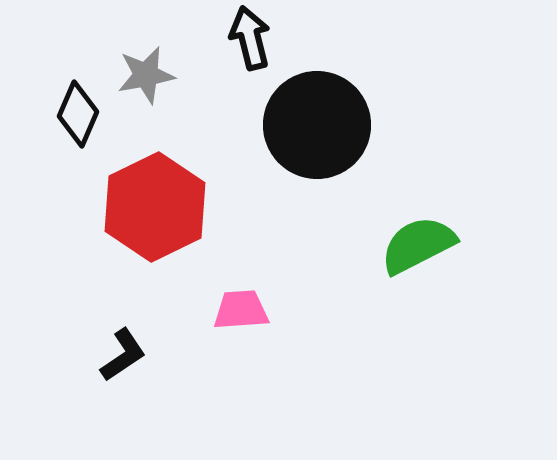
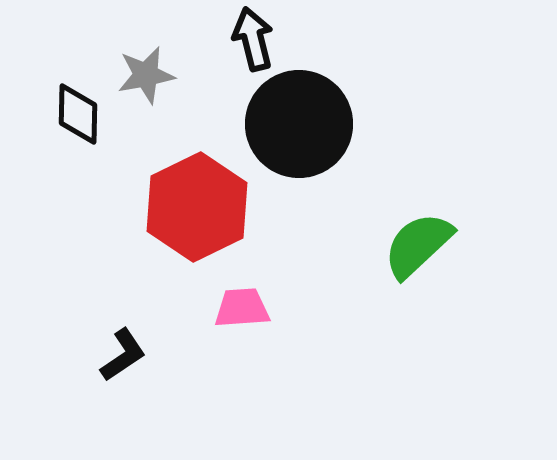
black arrow: moved 3 px right, 1 px down
black diamond: rotated 22 degrees counterclockwise
black circle: moved 18 px left, 1 px up
red hexagon: moved 42 px right
green semicircle: rotated 16 degrees counterclockwise
pink trapezoid: moved 1 px right, 2 px up
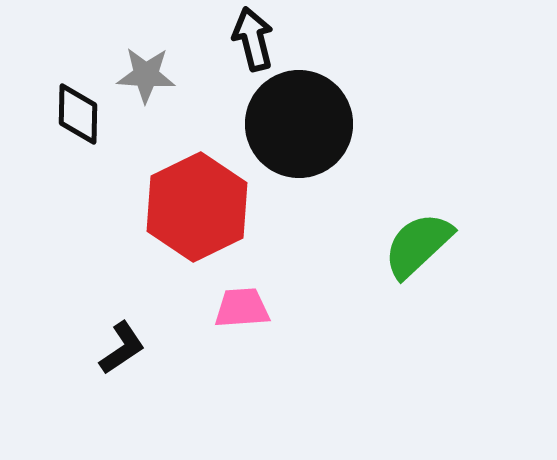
gray star: rotated 14 degrees clockwise
black L-shape: moved 1 px left, 7 px up
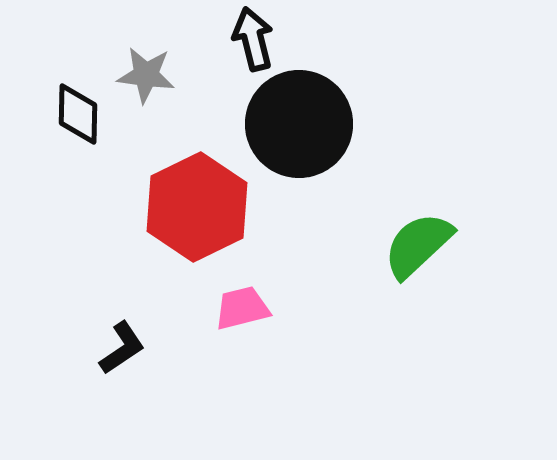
gray star: rotated 4 degrees clockwise
pink trapezoid: rotated 10 degrees counterclockwise
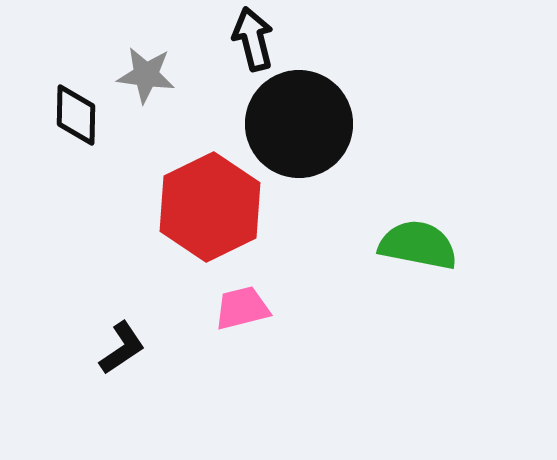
black diamond: moved 2 px left, 1 px down
red hexagon: moved 13 px right
green semicircle: rotated 54 degrees clockwise
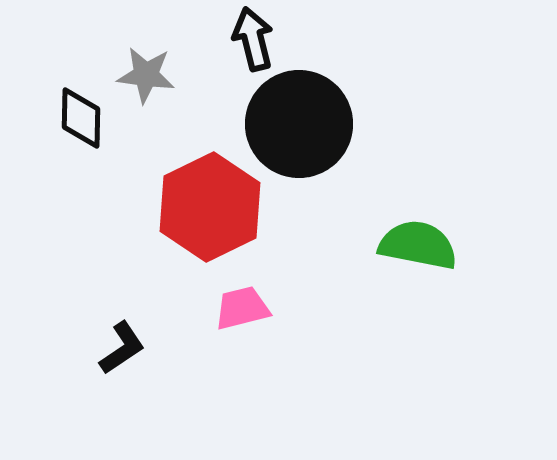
black diamond: moved 5 px right, 3 px down
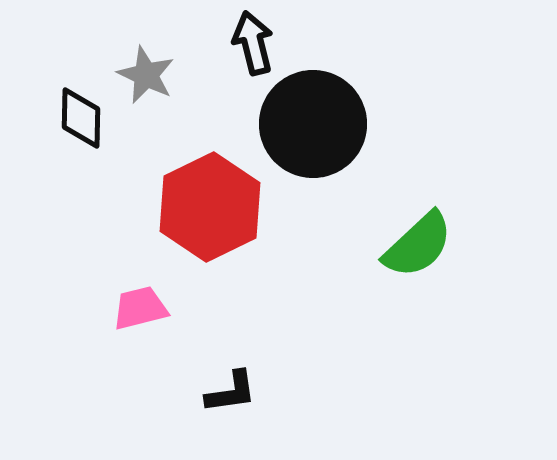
black arrow: moved 4 px down
gray star: rotated 18 degrees clockwise
black circle: moved 14 px right
green semicircle: rotated 126 degrees clockwise
pink trapezoid: moved 102 px left
black L-shape: moved 109 px right, 44 px down; rotated 26 degrees clockwise
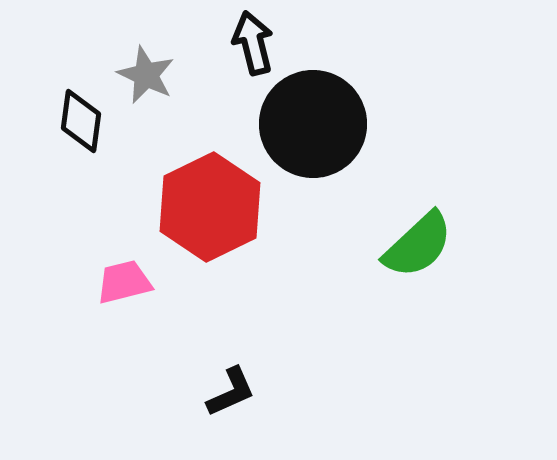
black diamond: moved 3 px down; rotated 6 degrees clockwise
pink trapezoid: moved 16 px left, 26 px up
black L-shape: rotated 16 degrees counterclockwise
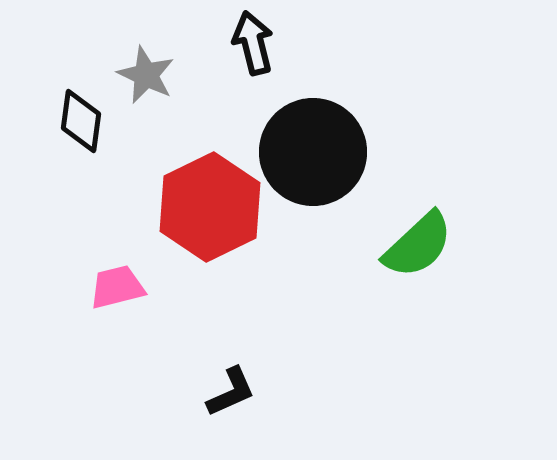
black circle: moved 28 px down
pink trapezoid: moved 7 px left, 5 px down
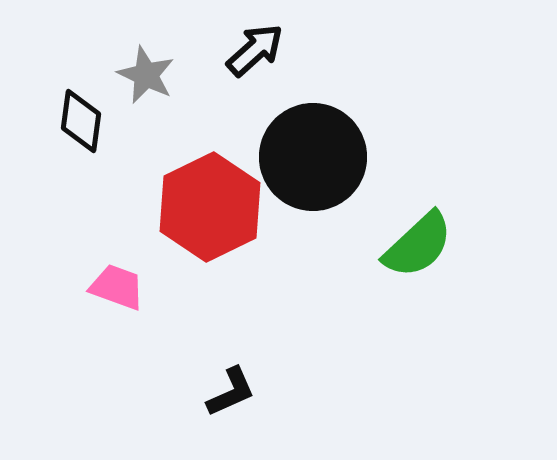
black arrow: moved 2 px right, 7 px down; rotated 62 degrees clockwise
black circle: moved 5 px down
pink trapezoid: rotated 34 degrees clockwise
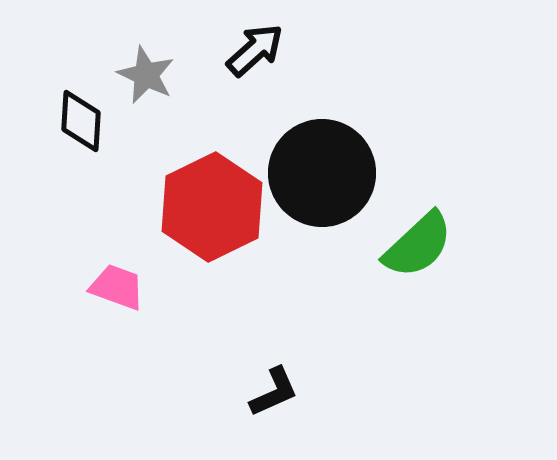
black diamond: rotated 4 degrees counterclockwise
black circle: moved 9 px right, 16 px down
red hexagon: moved 2 px right
black L-shape: moved 43 px right
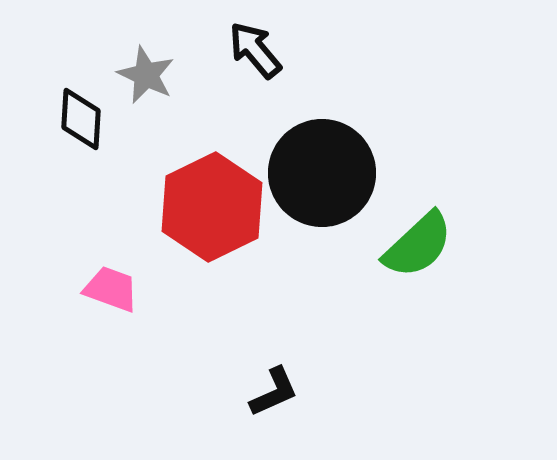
black arrow: rotated 88 degrees counterclockwise
black diamond: moved 2 px up
pink trapezoid: moved 6 px left, 2 px down
